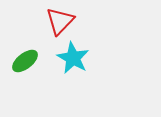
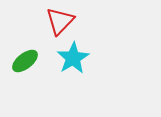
cyan star: rotated 12 degrees clockwise
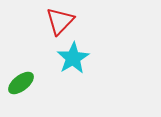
green ellipse: moved 4 px left, 22 px down
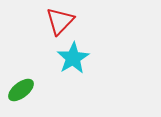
green ellipse: moved 7 px down
